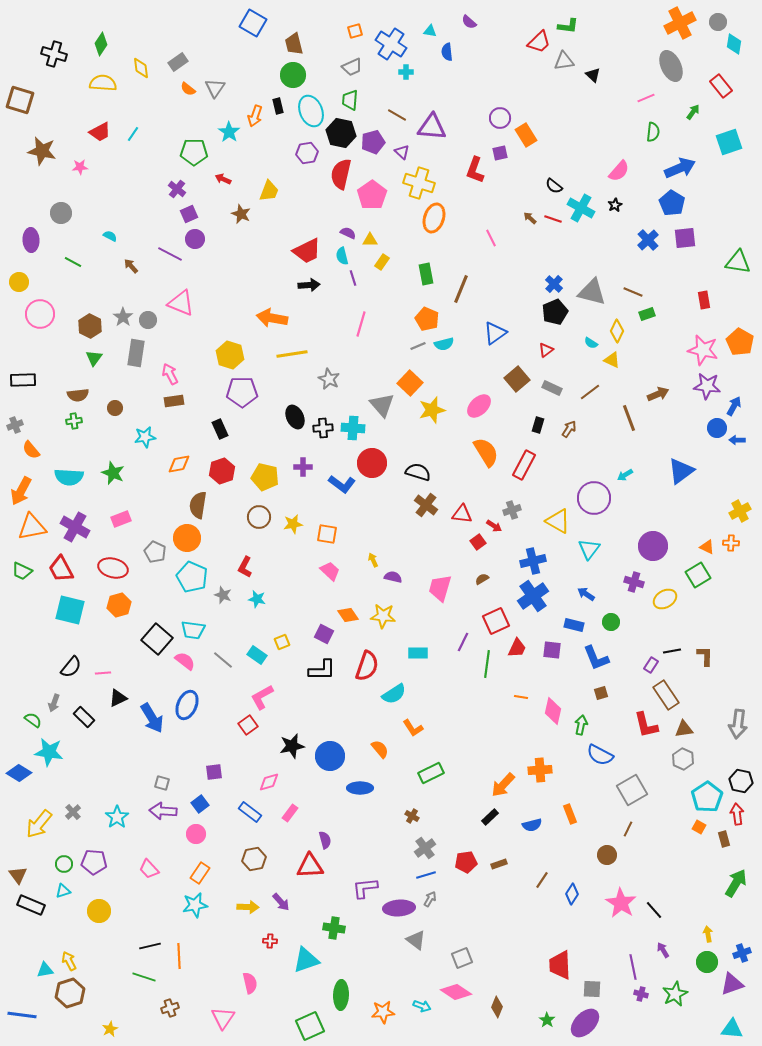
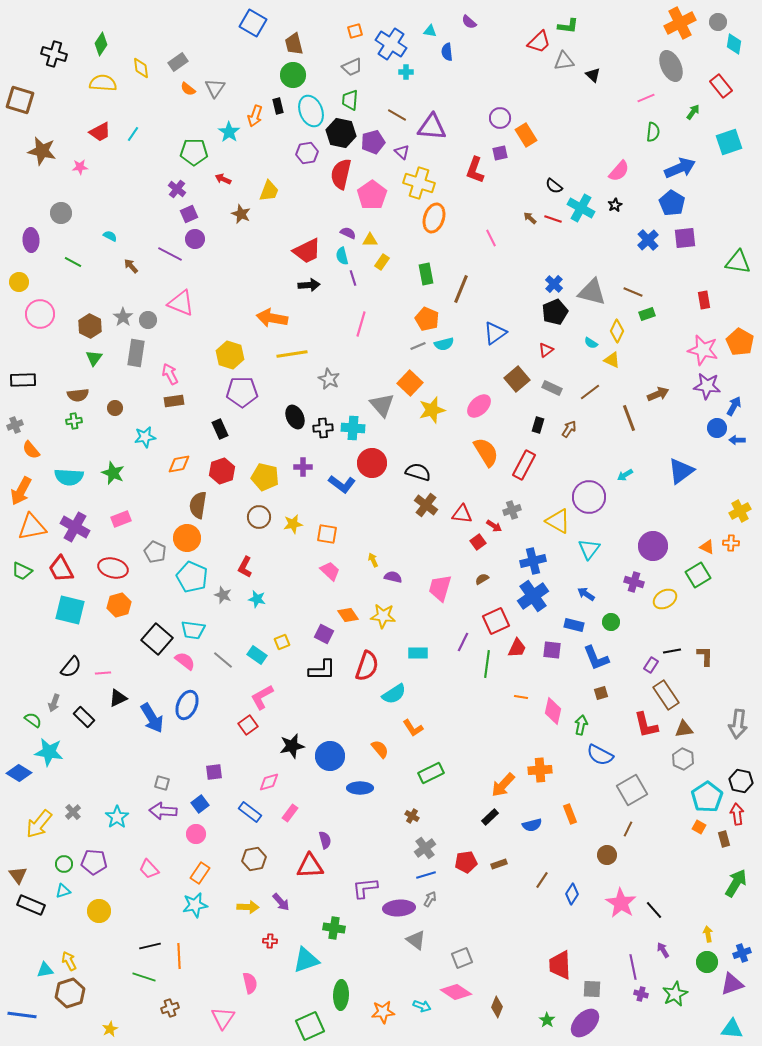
purple circle at (594, 498): moved 5 px left, 1 px up
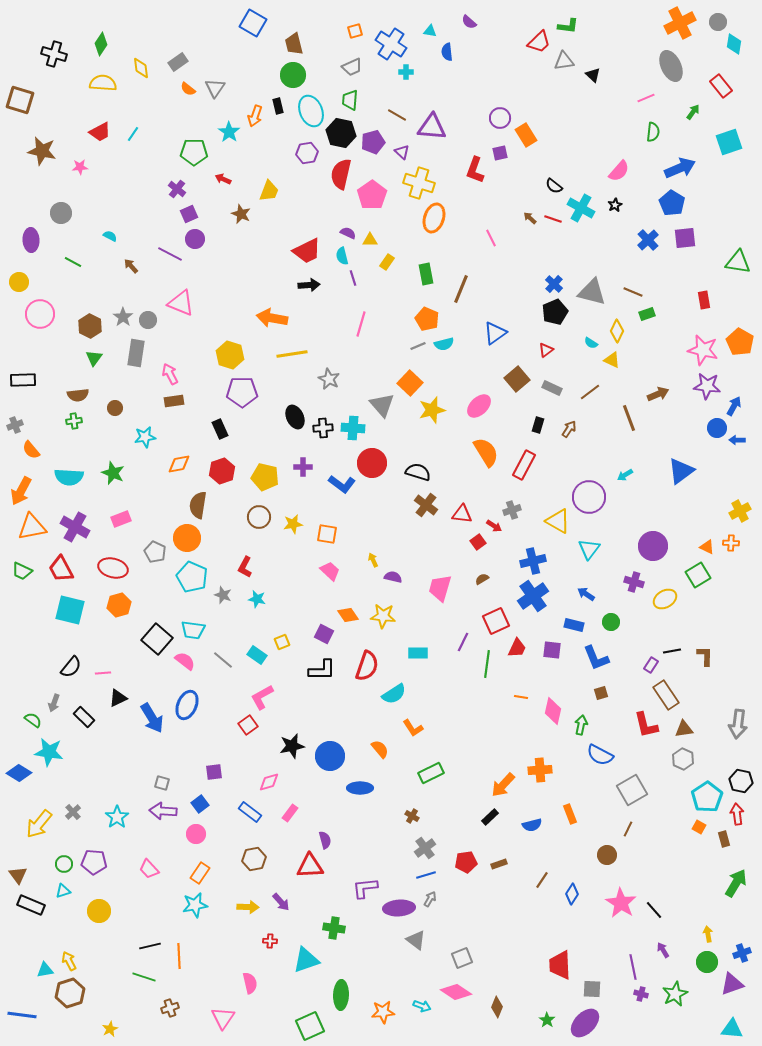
yellow rectangle at (382, 262): moved 5 px right
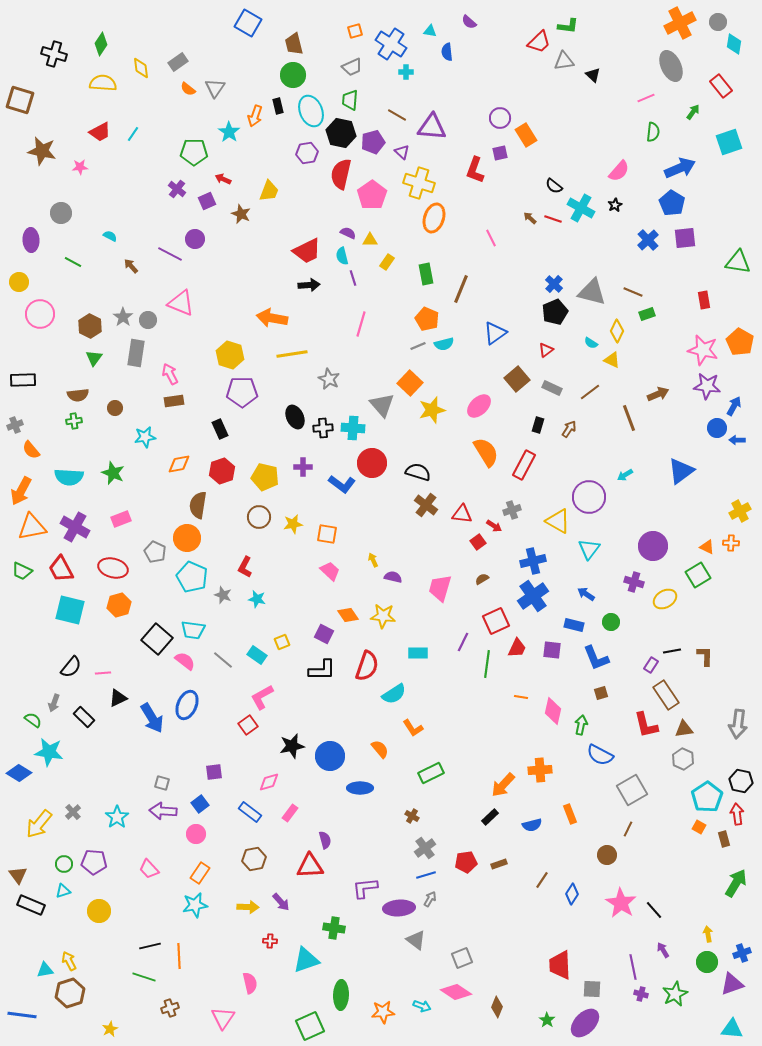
blue square at (253, 23): moved 5 px left
purple square at (189, 214): moved 18 px right, 13 px up
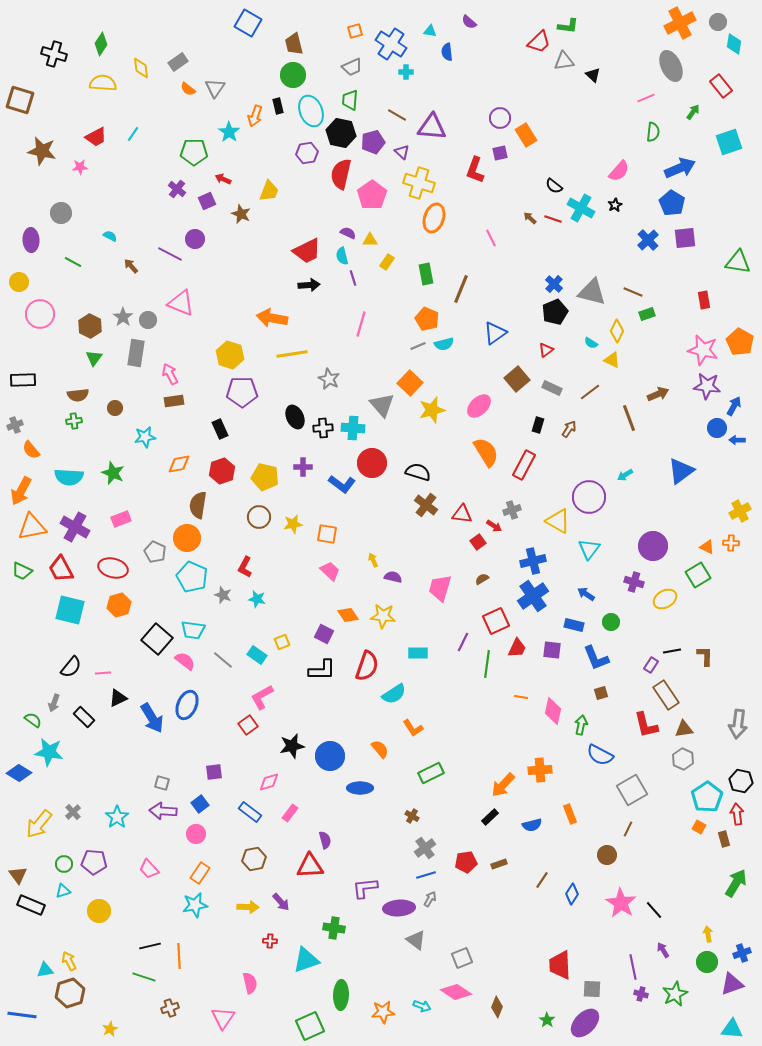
red trapezoid at (100, 132): moved 4 px left, 5 px down
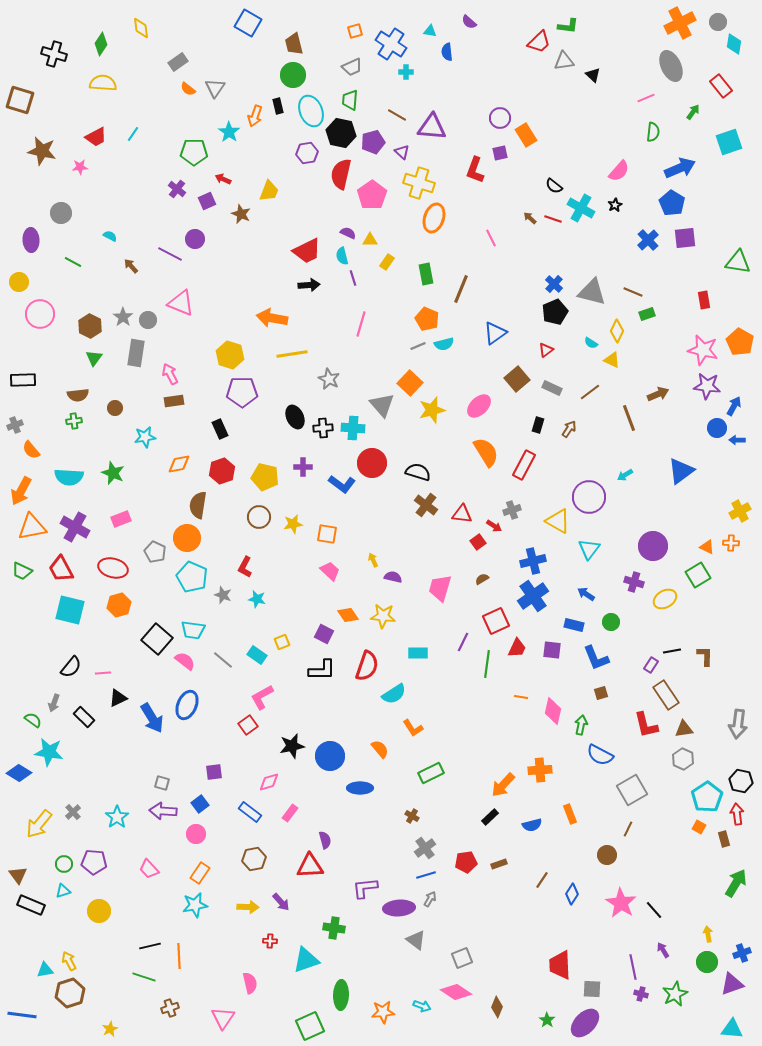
yellow diamond at (141, 68): moved 40 px up
